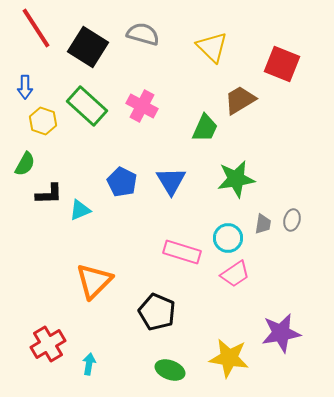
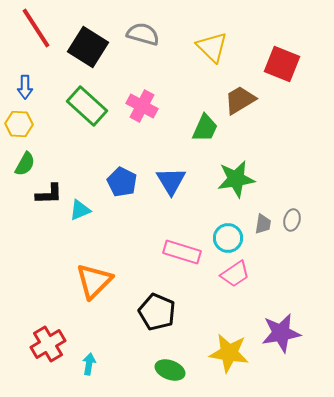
yellow hexagon: moved 24 px left, 3 px down; rotated 16 degrees counterclockwise
yellow star: moved 5 px up
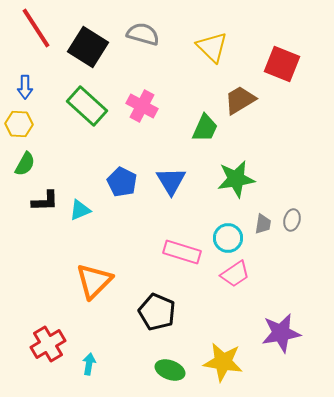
black L-shape: moved 4 px left, 7 px down
yellow star: moved 6 px left, 9 px down
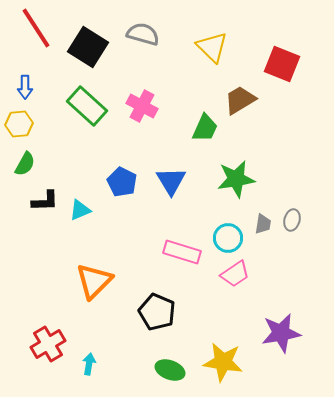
yellow hexagon: rotated 8 degrees counterclockwise
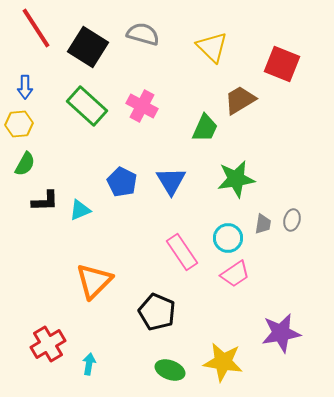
pink rectangle: rotated 39 degrees clockwise
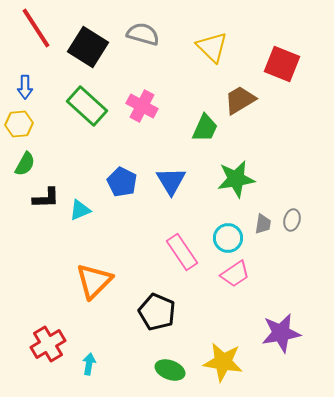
black L-shape: moved 1 px right, 3 px up
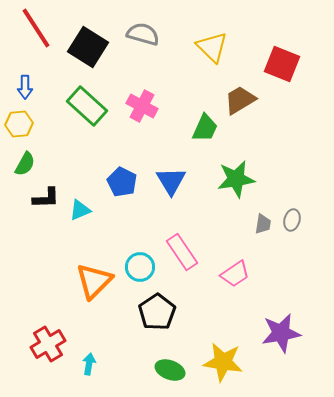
cyan circle: moved 88 px left, 29 px down
black pentagon: rotated 15 degrees clockwise
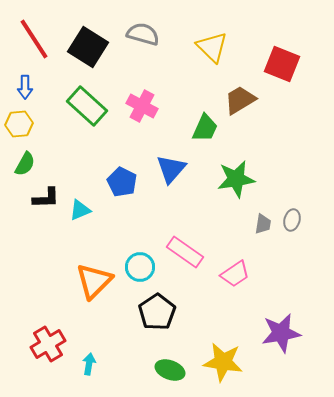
red line: moved 2 px left, 11 px down
blue triangle: moved 12 px up; rotated 12 degrees clockwise
pink rectangle: moved 3 px right; rotated 21 degrees counterclockwise
